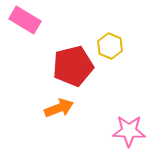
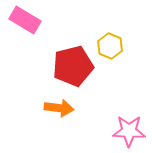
orange arrow: rotated 28 degrees clockwise
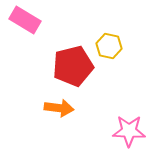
yellow hexagon: moved 1 px left; rotated 10 degrees counterclockwise
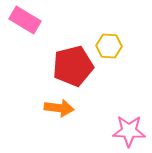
yellow hexagon: rotated 10 degrees counterclockwise
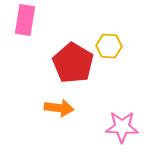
pink rectangle: rotated 68 degrees clockwise
red pentagon: moved 3 px up; rotated 27 degrees counterclockwise
pink star: moved 7 px left, 4 px up
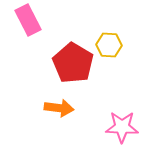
pink rectangle: moved 3 px right; rotated 36 degrees counterclockwise
yellow hexagon: moved 1 px up
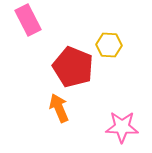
red pentagon: moved 4 px down; rotated 9 degrees counterclockwise
orange arrow: rotated 120 degrees counterclockwise
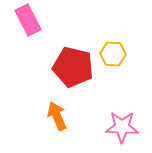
yellow hexagon: moved 4 px right, 9 px down
red pentagon: rotated 9 degrees counterclockwise
orange arrow: moved 2 px left, 8 px down
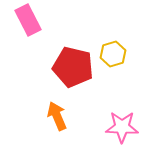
yellow hexagon: rotated 20 degrees counterclockwise
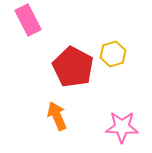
red pentagon: rotated 15 degrees clockwise
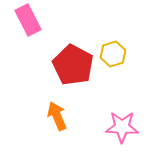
red pentagon: moved 2 px up
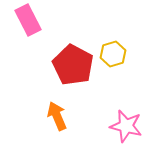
pink star: moved 4 px right, 1 px up; rotated 12 degrees clockwise
